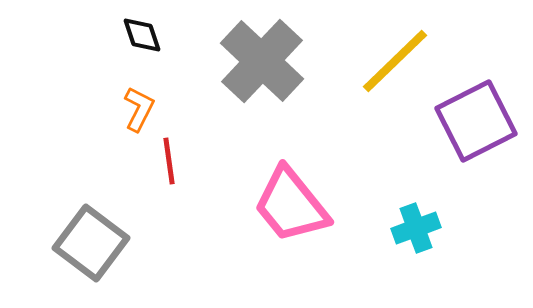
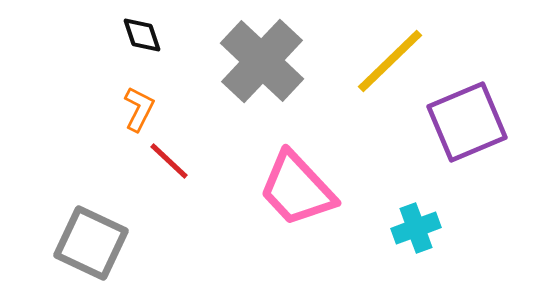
yellow line: moved 5 px left
purple square: moved 9 px left, 1 px down; rotated 4 degrees clockwise
red line: rotated 39 degrees counterclockwise
pink trapezoid: moved 6 px right, 16 px up; rotated 4 degrees counterclockwise
gray square: rotated 12 degrees counterclockwise
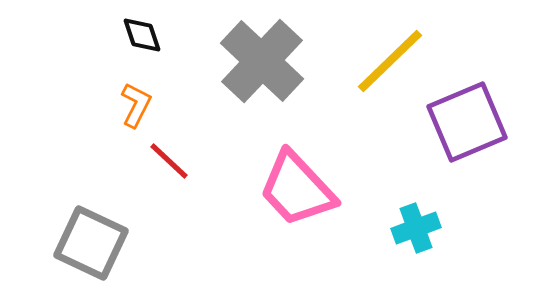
orange L-shape: moved 3 px left, 4 px up
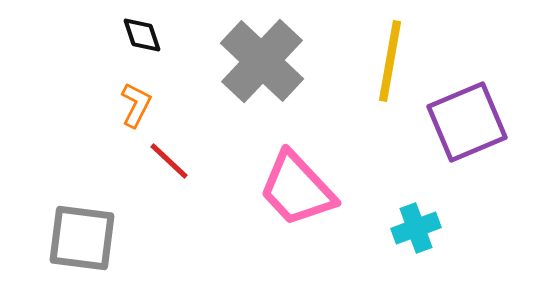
yellow line: rotated 36 degrees counterclockwise
gray square: moved 9 px left, 5 px up; rotated 18 degrees counterclockwise
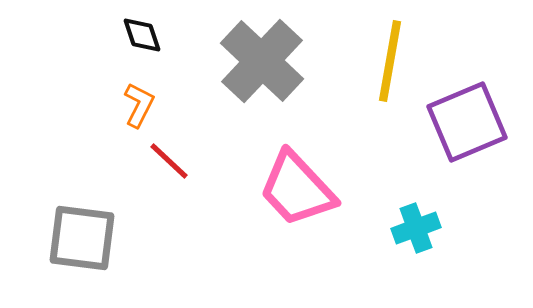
orange L-shape: moved 3 px right
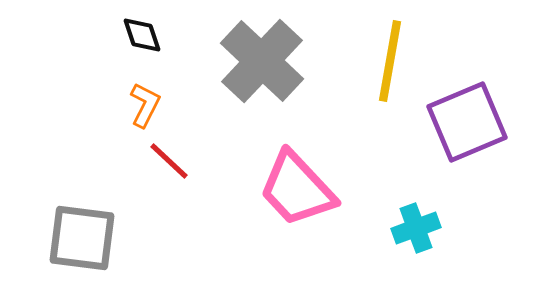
orange L-shape: moved 6 px right
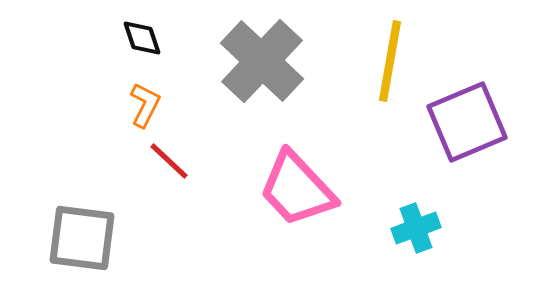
black diamond: moved 3 px down
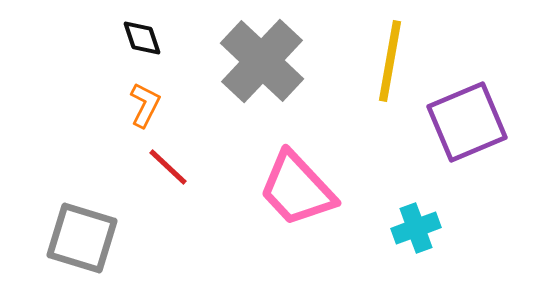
red line: moved 1 px left, 6 px down
gray square: rotated 10 degrees clockwise
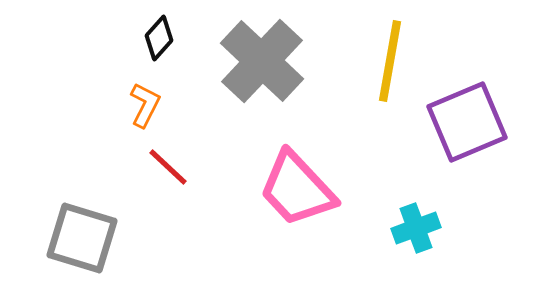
black diamond: moved 17 px right; rotated 60 degrees clockwise
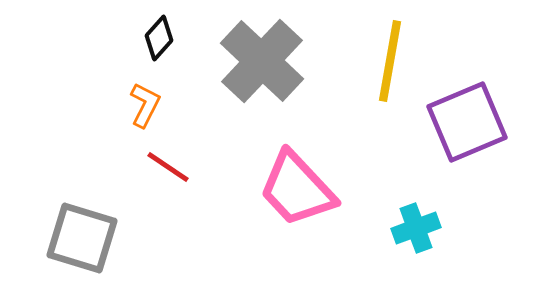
red line: rotated 9 degrees counterclockwise
